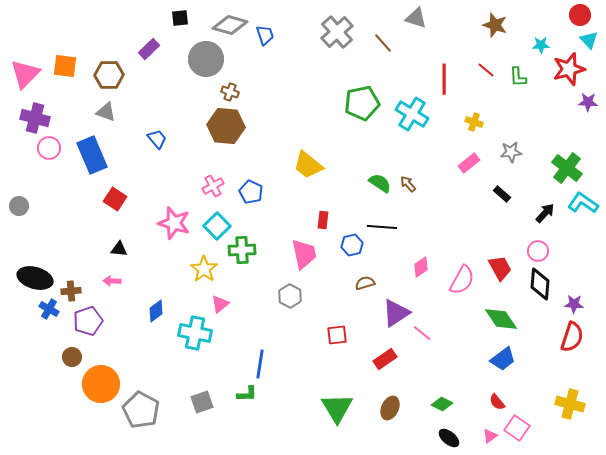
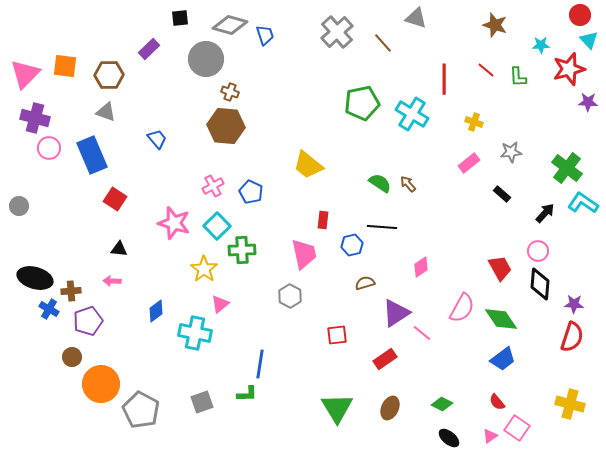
pink semicircle at (462, 280): moved 28 px down
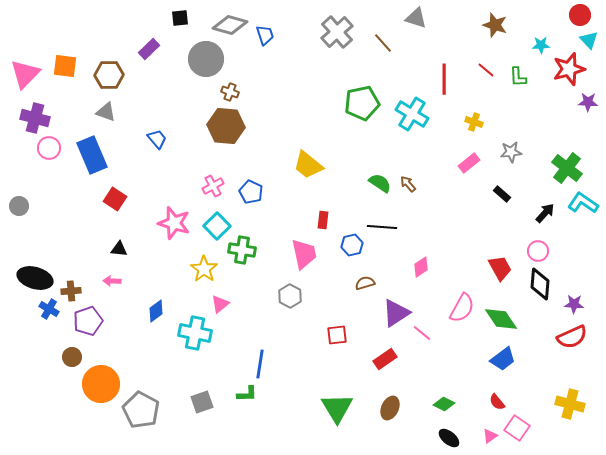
green cross at (242, 250): rotated 12 degrees clockwise
red semicircle at (572, 337): rotated 48 degrees clockwise
green diamond at (442, 404): moved 2 px right
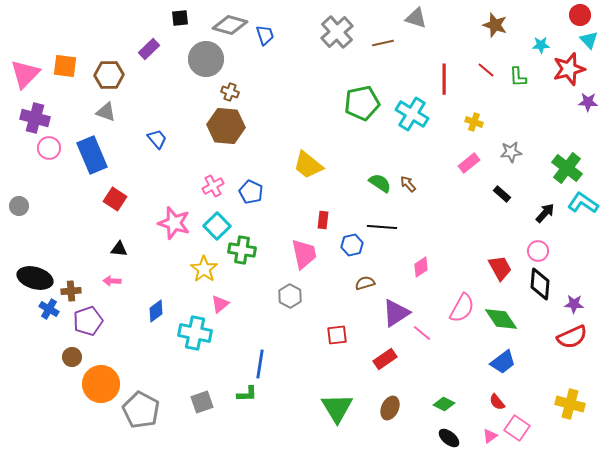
brown line at (383, 43): rotated 60 degrees counterclockwise
blue trapezoid at (503, 359): moved 3 px down
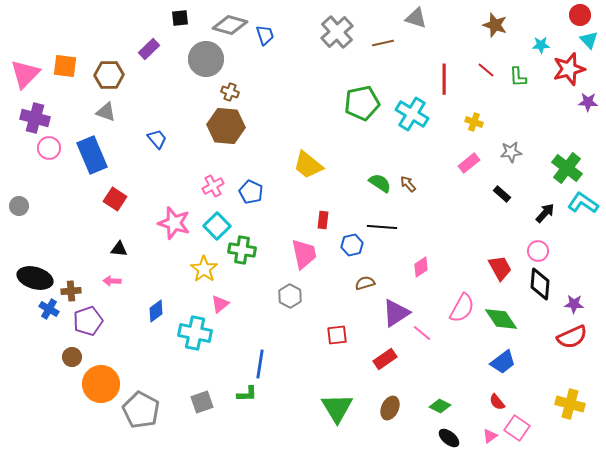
green diamond at (444, 404): moved 4 px left, 2 px down
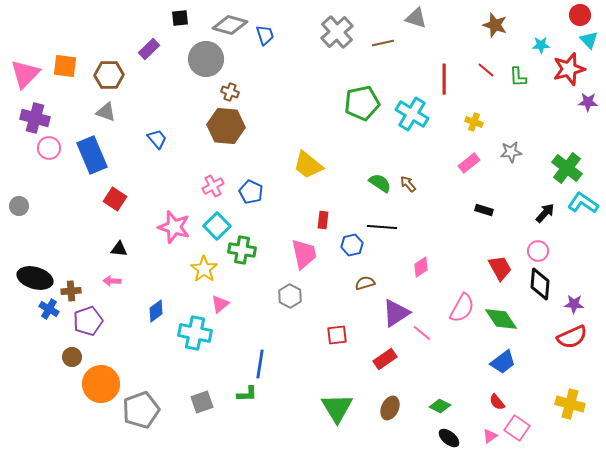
black rectangle at (502, 194): moved 18 px left, 16 px down; rotated 24 degrees counterclockwise
pink star at (174, 223): moved 4 px down
gray pentagon at (141, 410): rotated 24 degrees clockwise
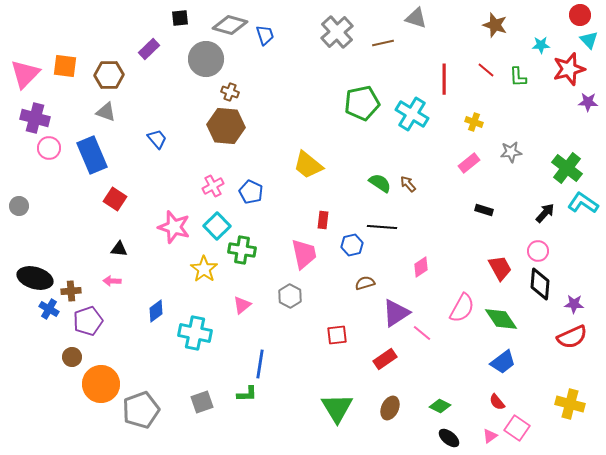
pink triangle at (220, 304): moved 22 px right, 1 px down
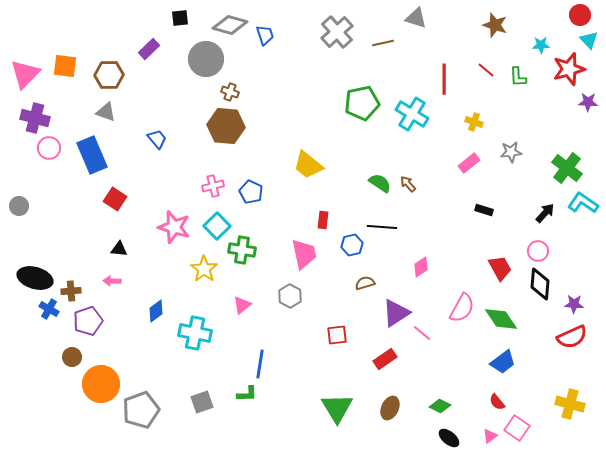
pink cross at (213, 186): rotated 15 degrees clockwise
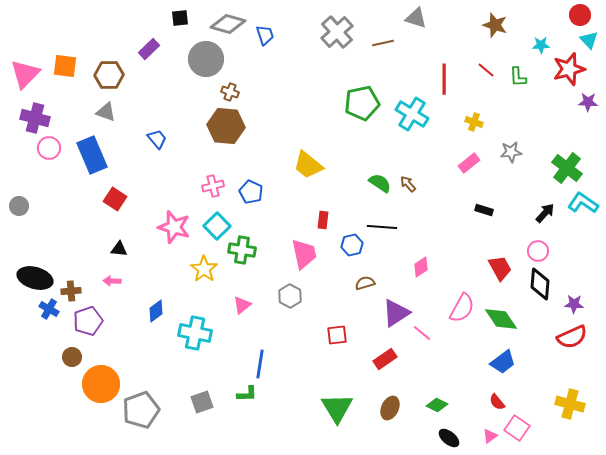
gray diamond at (230, 25): moved 2 px left, 1 px up
green diamond at (440, 406): moved 3 px left, 1 px up
